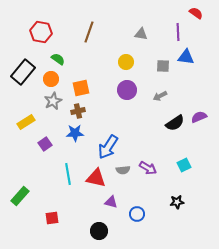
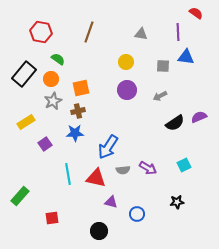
black rectangle: moved 1 px right, 2 px down
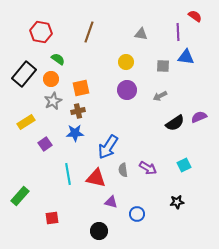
red semicircle: moved 1 px left, 3 px down
gray semicircle: rotated 88 degrees clockwise
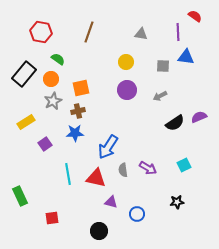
green rectangle: rotated 66 degrees counterclockwise
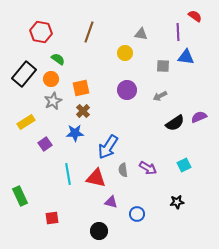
yellow circle: moved 1 px left, 9 px up
brown cross: moved 5 px right; rotated 32 degrees counterclockwise
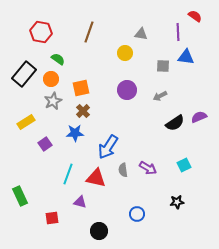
cyan line: rotated 30 degrees clockwise
purple triangle: moved 31 px left
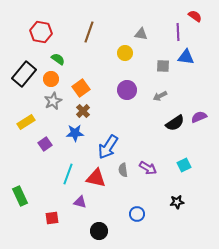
orange square: rotated 24 degrees counterclockwise
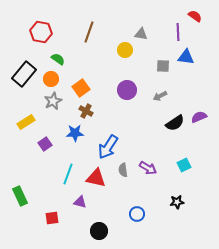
yellow circle: moved 3 px up
brown cross: moved 3 px right; rotated 16 degrees counterclockwise
